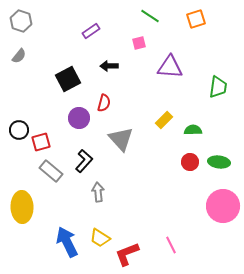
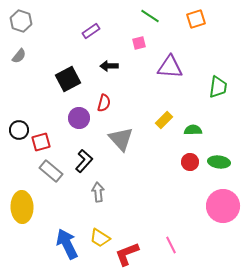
blue arrow: moved 2 px down
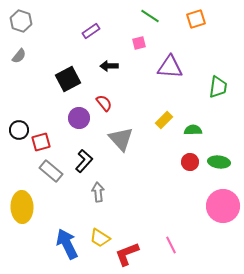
red semicircle: rotated 54 degrees counterclockwise
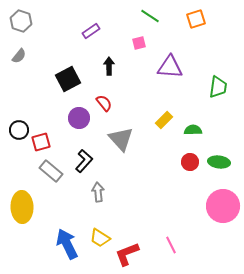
black arrow: rotated 90 degrees clockwise
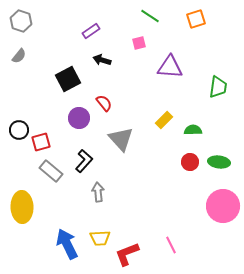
black arrow: moved 7 px left, 6 px up; rotated 72 degrees counterclockwise
yellow trapezoid: rotated 35 degrees counterclockwise
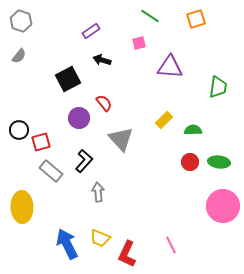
yellow trapezoid: rotated 25 degrees clockwise
red L-shape: rotated 44 degrees counterclockwise
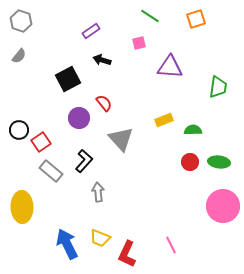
yellow rectangle: rotated 24 degrees clockwise
red square: rotated 18 degrees counterclockwise
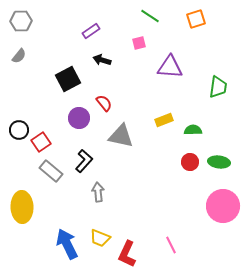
gray hexagon: rotated 20 degrees counterclockwise
gray triangle: moved 3 px up; rotated 36 degrees counterclockwise
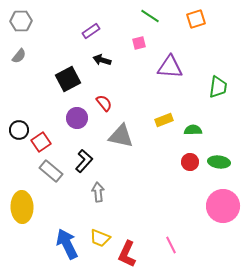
purple circle: moved 2 px left
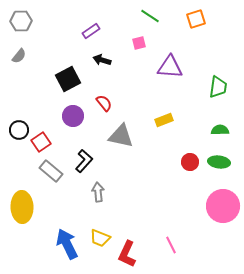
purple circle: moved 4 px left, 2 px up
green semicircle: moved 27 px right
